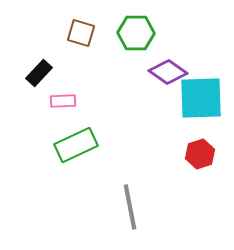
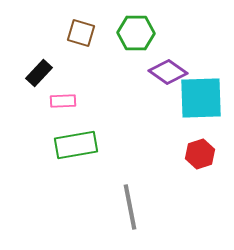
green rectangle: rotated 15 degrees clockwise
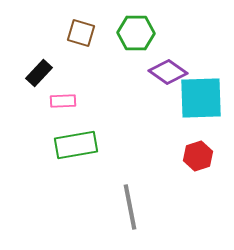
red hexagon: moved 2 px left, 2 px down
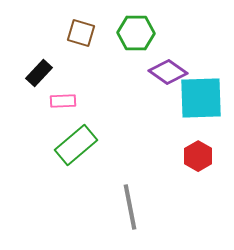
green rectangle: rotated 30 degrees counterclockwise
red hexagon: rotated 12 degrees counterclockwise
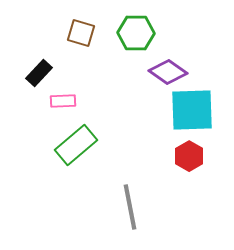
cyan square: moved 9 px left, 12 px down
red hexagon: moved 9 px left
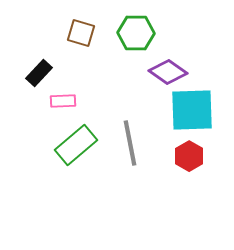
gray line: moved 64 px up
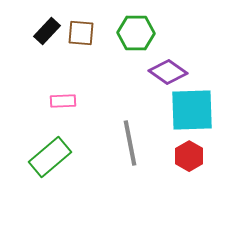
brown square: rotated 12 degrees counterclockwise
black rectangle: moved 8 px right, 42 px up
green rectangle: moved 26 px left, 12 px down
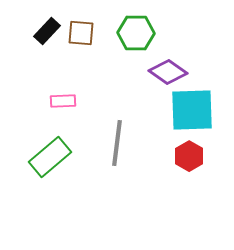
gray line: moved 13 px left; rotated 18 degrees clockwise
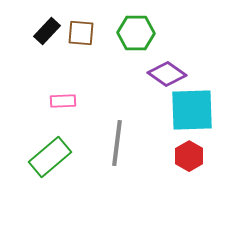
purple diamond: moved 1 px left, 2 px down
